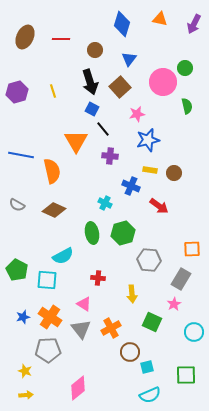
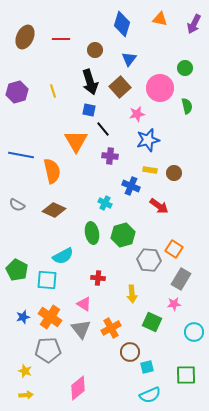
pink circle at (163, 82): moved 3 px left, 6 px down
blue square at (92, 109): moved 3 px left, 1 px down; rotated 16 degrees counterclockwise
green hexagon at (123, 233): moved 2 px down
orange square at (192, 249): moved 18 px left; rotated 36 degrees clockwise
pink star at (174, 304): rotated 24 degrees clockwise
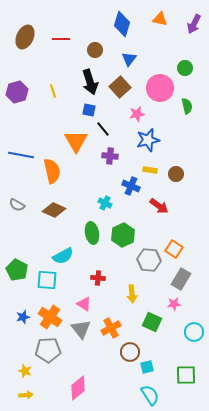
brown circle at (174, 173): moved 2 px right, 1 px down
green hexagon at (123, 235): rotated 10 degrees counterclockwise
cyan semicircle at (150, 395): rotated 100 degrees counterclockwise
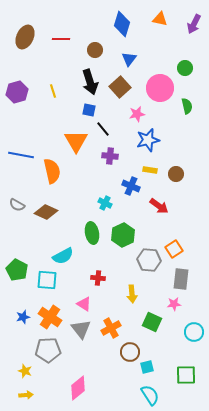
brown diamond at (54, 210): moved 8 px left, 2 px down
orange square at (174, 249): rotated 24 degrees clockwise
gray rectangle at (181, 279): rotated 25 degrees counterclockwise
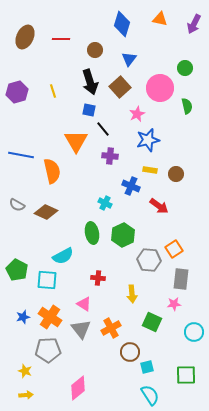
pink star at (137, 114): rotated 14 degrees counterclockwise
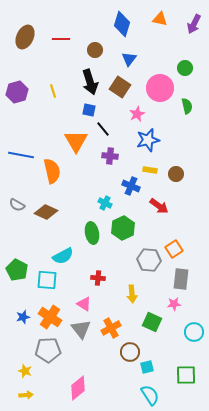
brown square at (120, 87): rotated 15 degrees counterclockwise
green hexagon at (123, 235): moved 7 px up
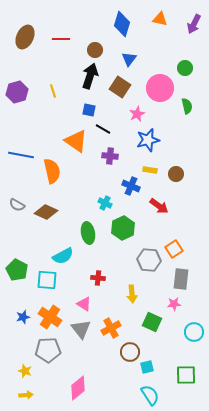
black arrow at (90, 82): moved 6 px up; rotated 145 degrees counterclockwise
black line at (103, 129): rotated 21 degrees counterclockwise
orange triangle at (76, 141): rotated 25 degrees counterclockwise
green ellipse at (92, 233): moved 4 px left
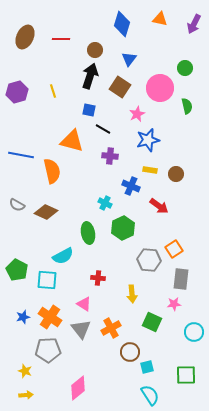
orange triangle at (76, 141): moved 4 px left; rotated 20 degrees counterclockwise
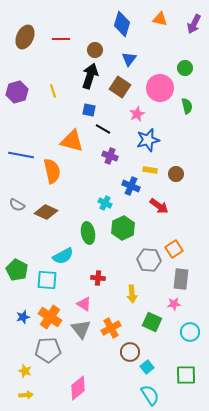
purple cross at (110, 156): rotated 14 degrees clockwise
cyan circle at (194, 332): moved 4 px left
cyan square at (147, 367): rotated 24 degrees counterclockwise
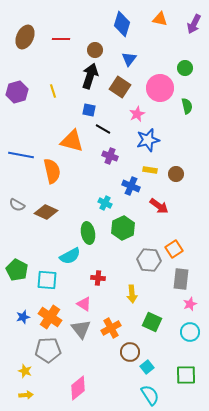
cyan semicircle at (63, 256): moved 7 px right
pink star at (174, 304): moved 16 px right; rotated 16 degrees counterclockwise
